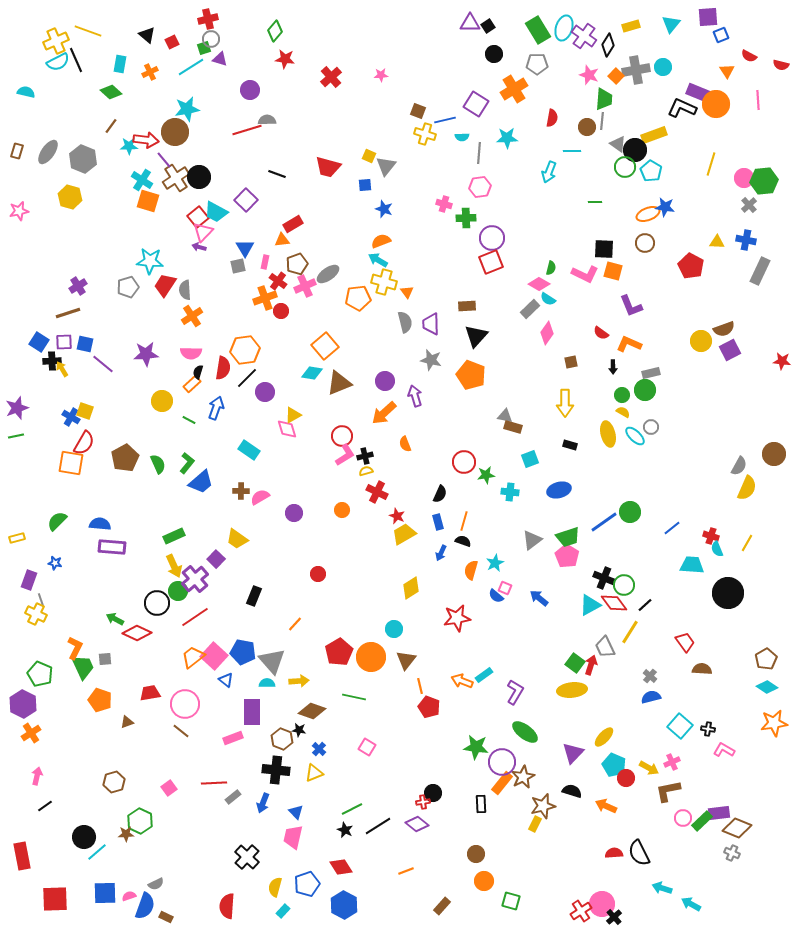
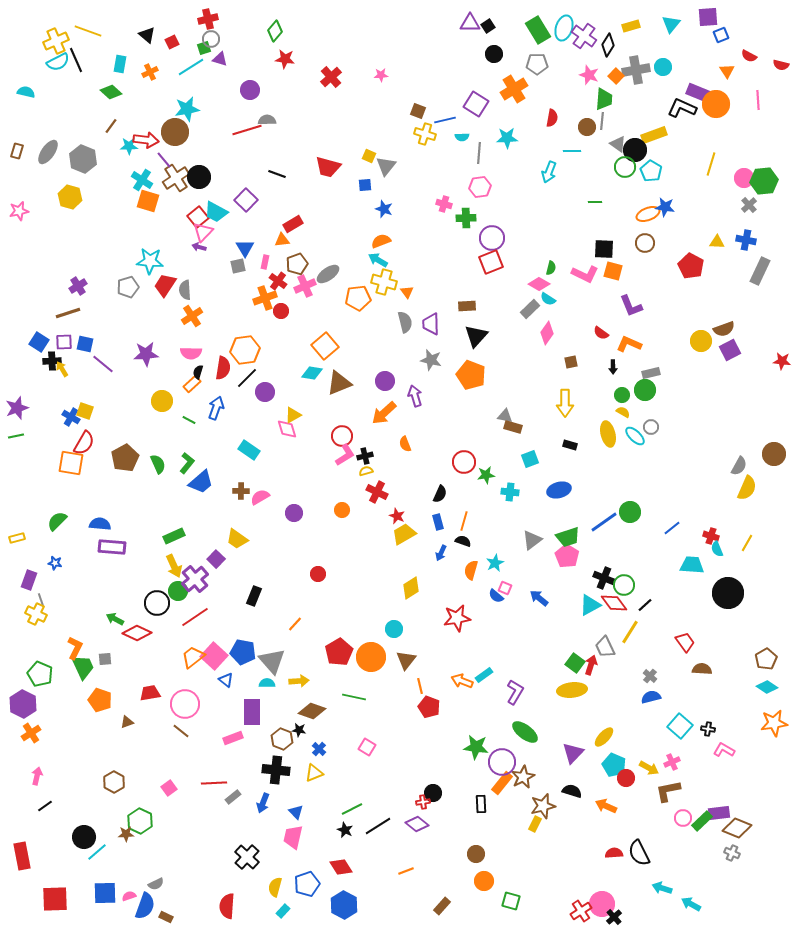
brown hexagon at (114, 782): rotated 15 degrees counterclockwise
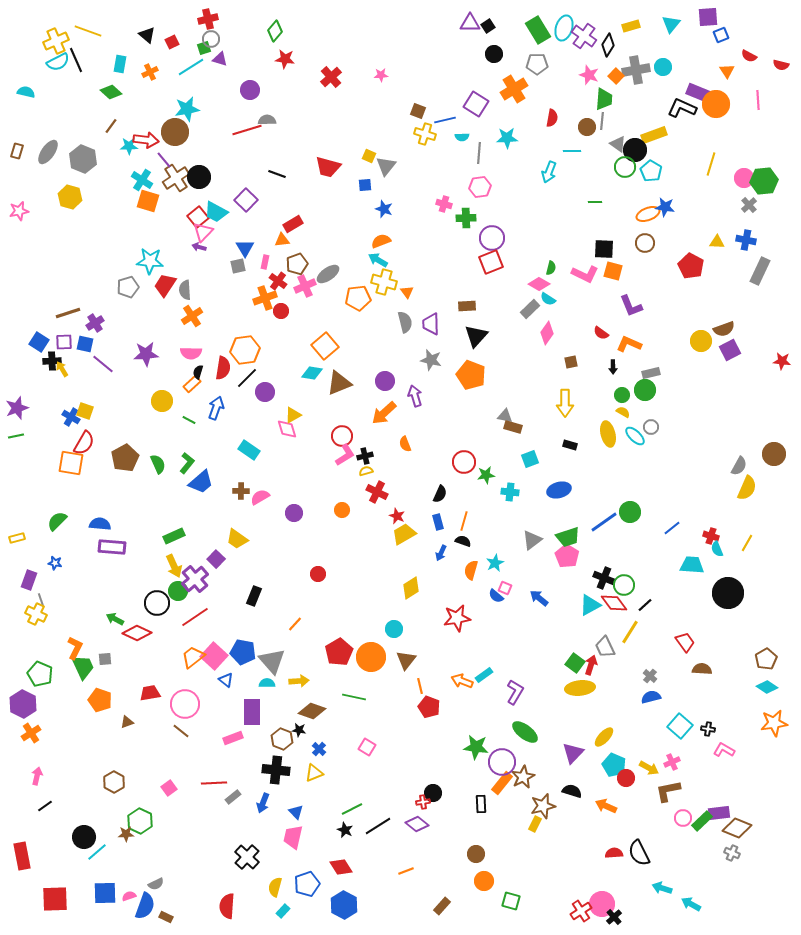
purple cross at (78, 286): moved 17 px right, 37 px down
yellow ellipse at (572, 690): moved 8 px right, 2 px up
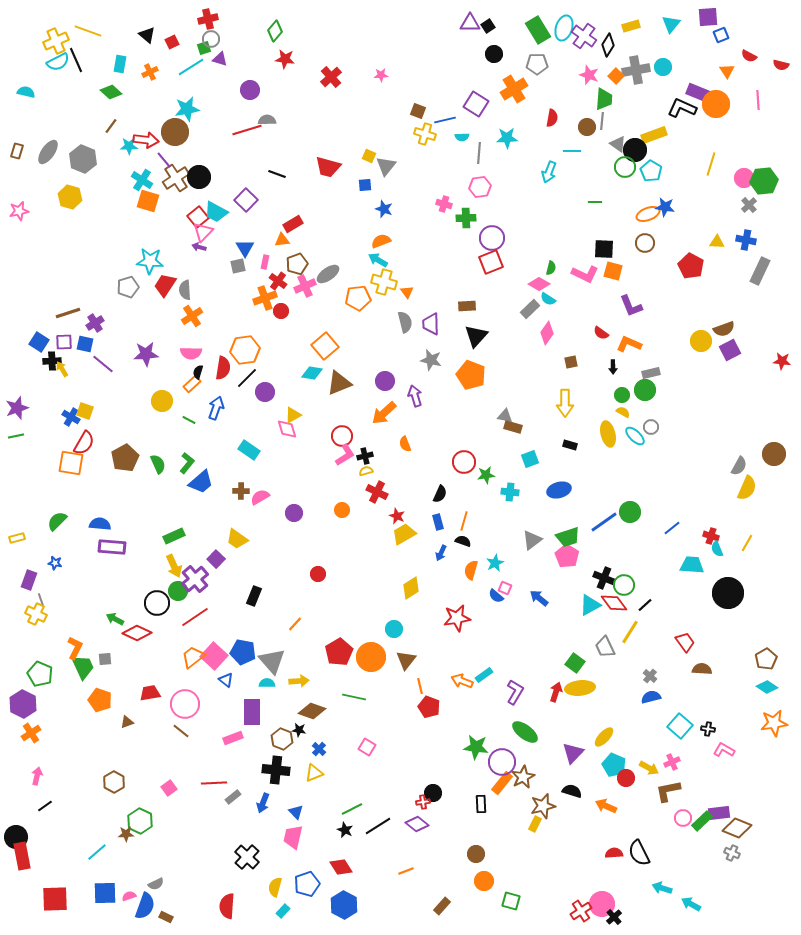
red arrow at (591, 665): moved 35 px left, 27 px down
black circle at (84, 837): moved 68 px left
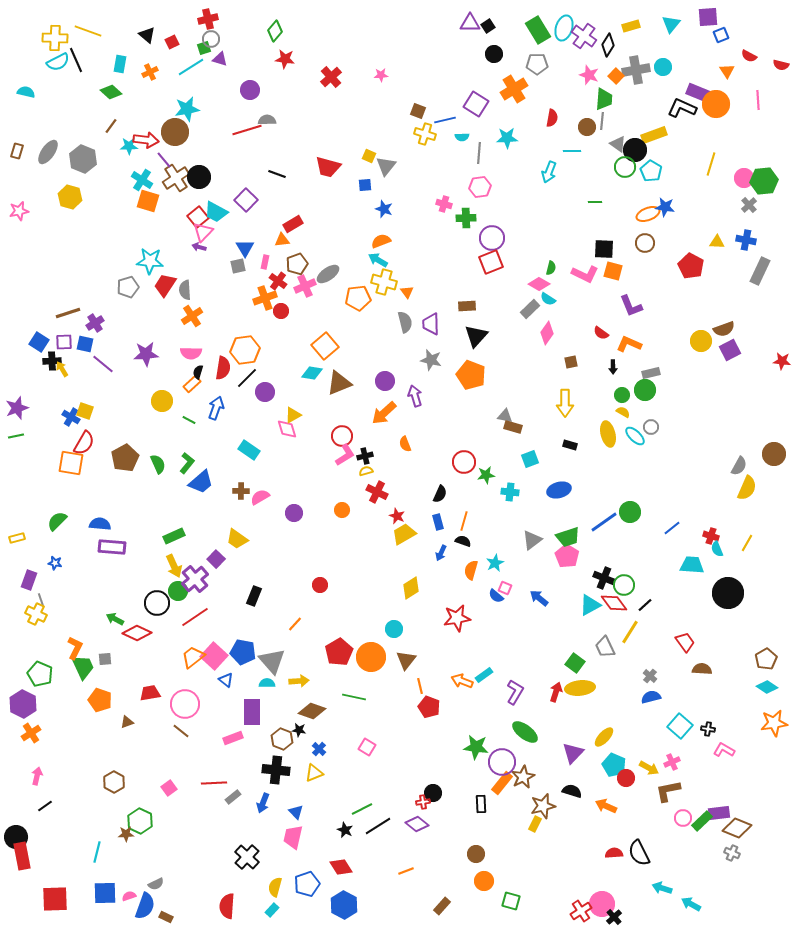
yellow cross at (56, 41): moved 1 px left, 3 px up; rotated 25 degrees clockwise
red circle at (318, 574): moved 2 px right, 11 px down
green line at (352, 809): moved 10 px right
cyan line at (97, 852): rotated 35 degrees counterclockwise
cyan rectangle at (283, 911): moved 11 px left, 1 px up
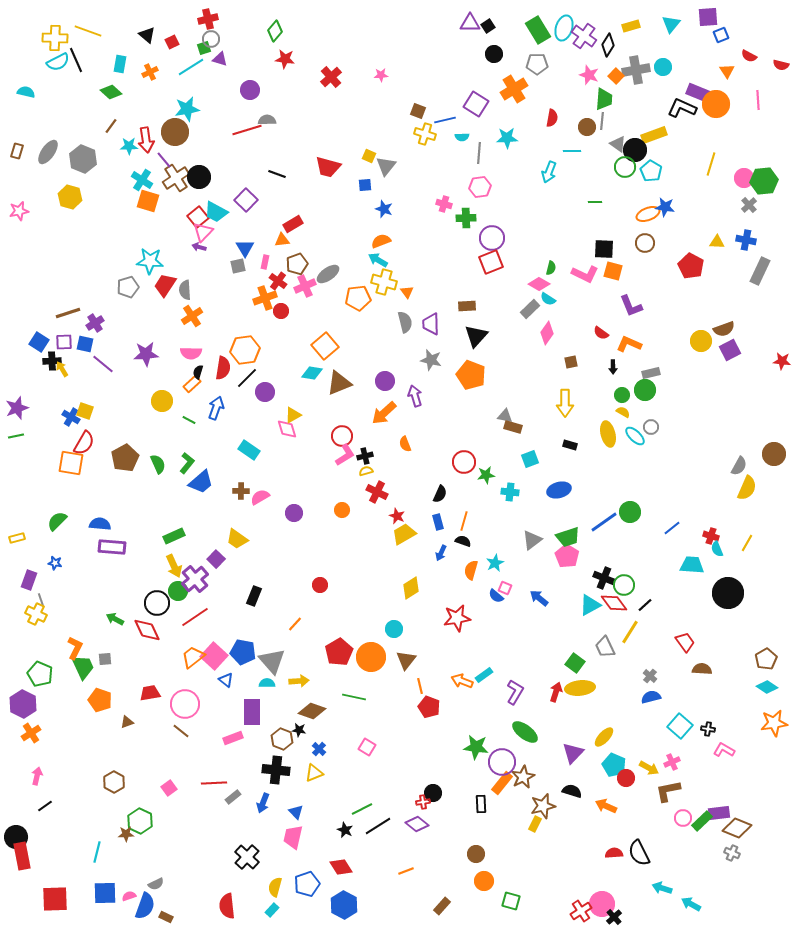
red arrow at (146, 140): rotated 75 degrees clockwise
red diamond at (137, 633): moved 10 px right, 3 px up; rotated 40 degrees clockwise
red semicircle at (227, 906): rotated 10 degrees counterclockwise
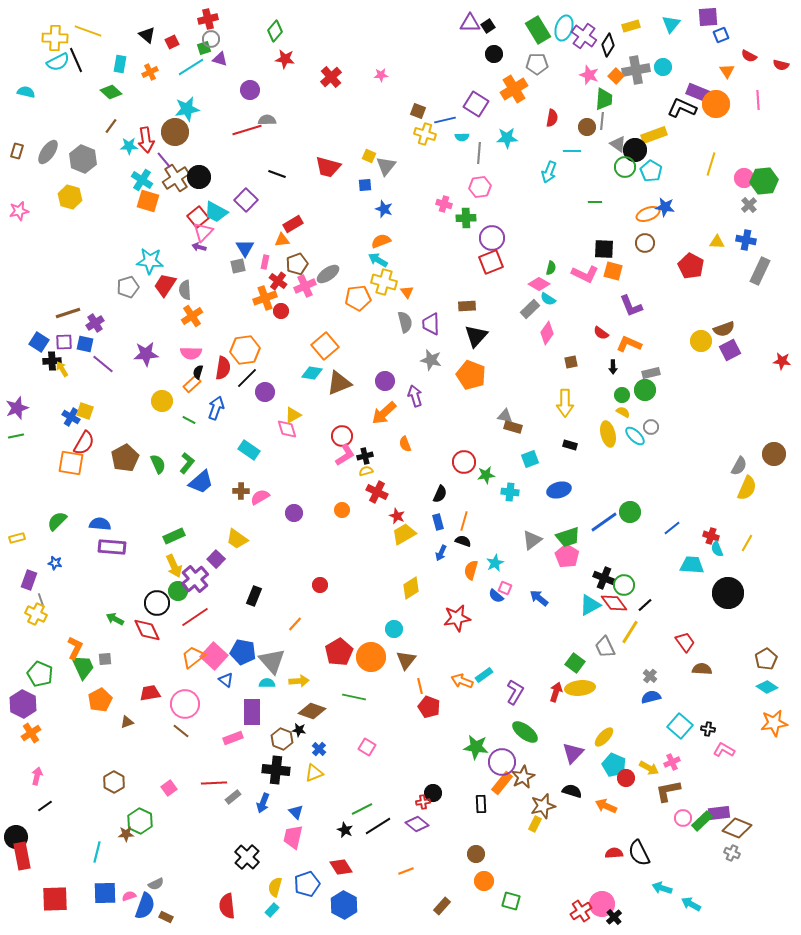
orange pentagon at (100, 700): rotated 25 degrees clockwise
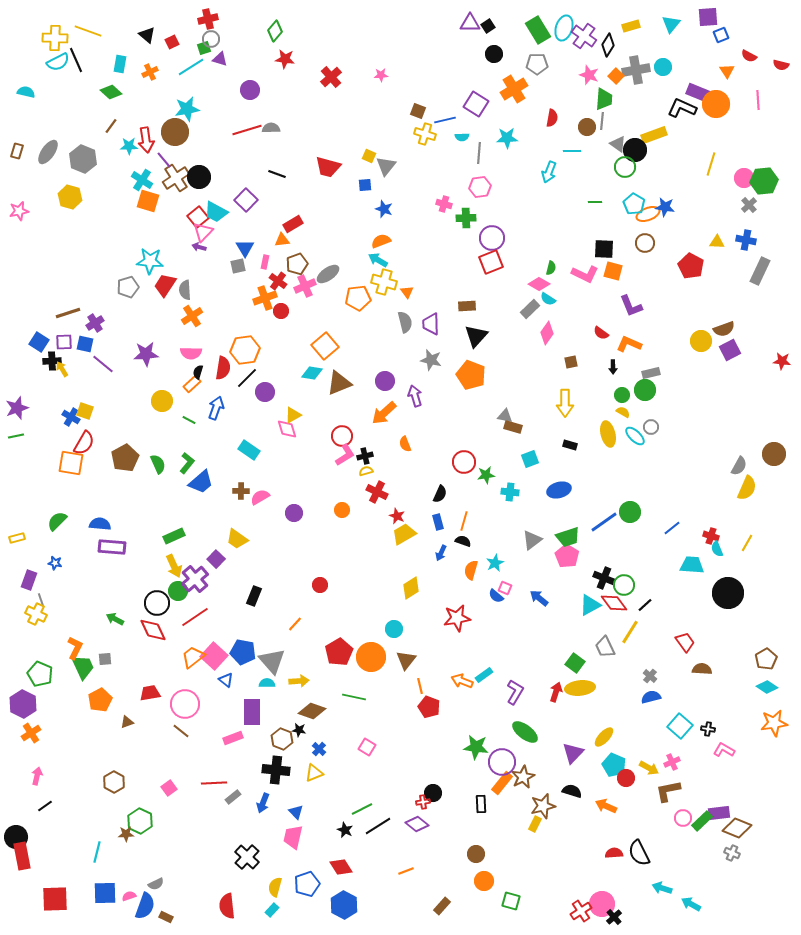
gray semicircle at (267, 120): moved 4 px right, 8 px down
cyan pentagon at (651, 171): moved 17 px left, 33 px down
red diamond at (147, 630): moved 6 px right
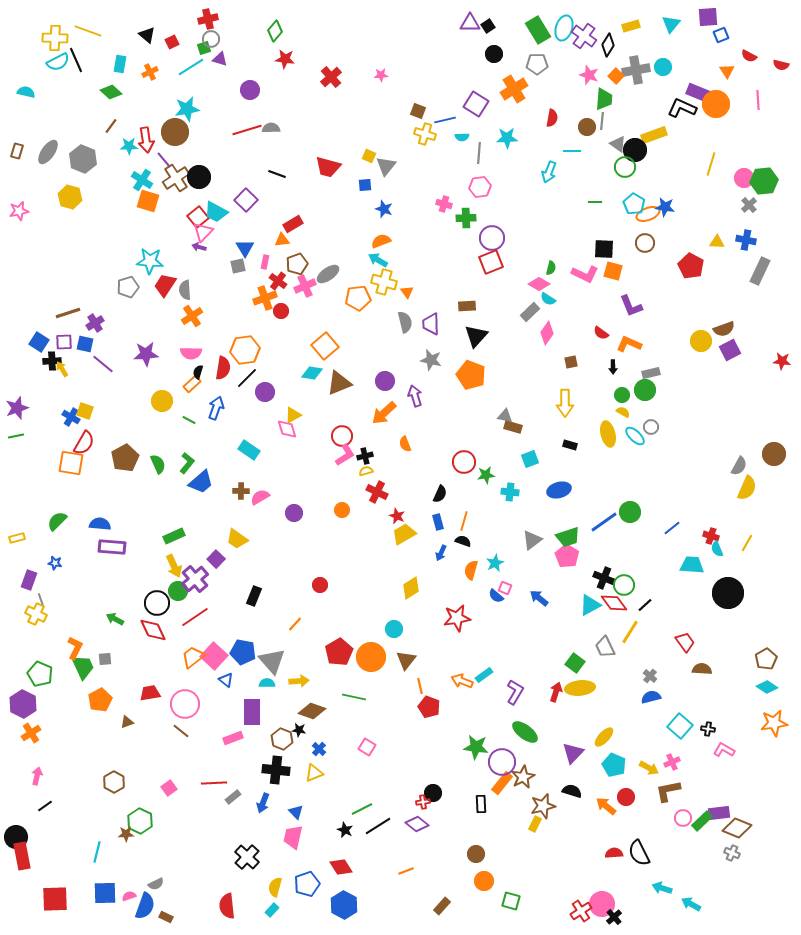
gray rectangle at (530, 309): moved 3 px down
red circle at (626, 778): moved 19 px down
orange arrow at (606, 806): rotated 15 degrees clockwise
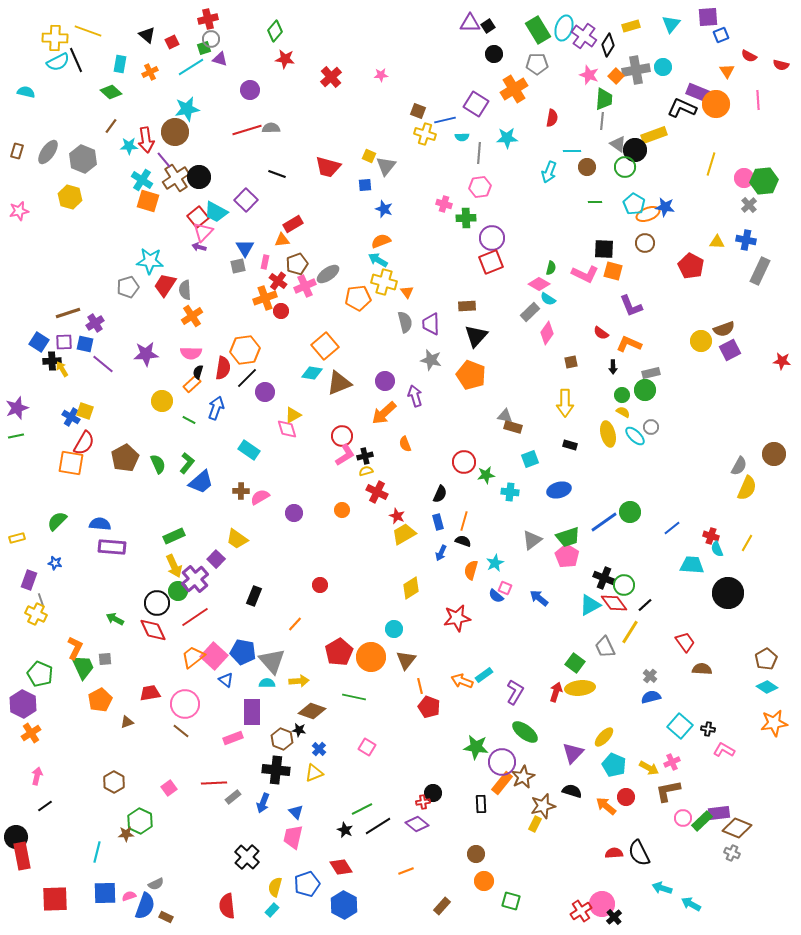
brown circle at (587, 127): moved 40 px down
